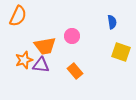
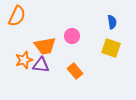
orange semicircle: moved 1 px left
yellow square: moved 10 px left, 4 px up
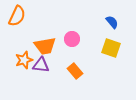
blue semicircle: rotated 32 degrees counterclockwise
pink circle: moved 3 px down
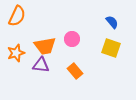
orange star: moved 8 px left, 7 px up
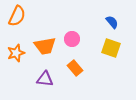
purple triangle: moved 4 px right, 14 px down
orange rectangle: moved 3 px up
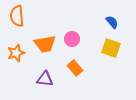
orange semicircle: rotated 150 degrees clockwise
orange trapezoid: moved 2 px up
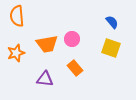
orange trapezoid: moved 2 px right
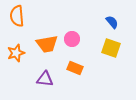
orange rectangle: rotated 28 degrees counterclockwise
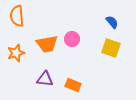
orange rectangle: moved 2 px left, 17 px down
